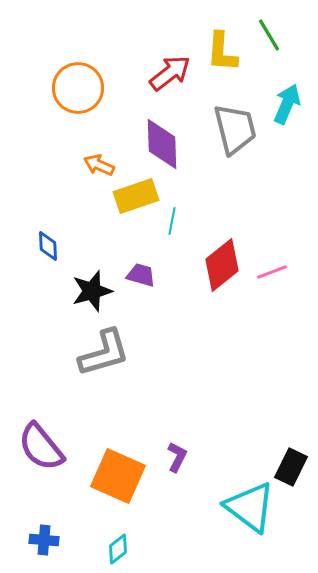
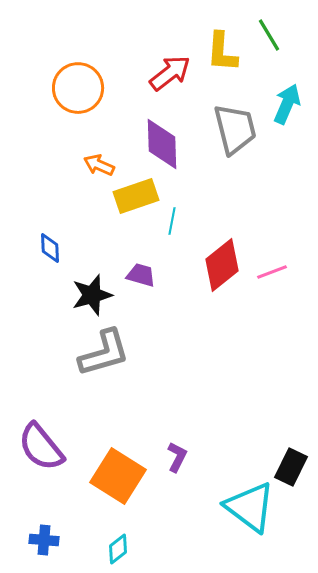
blue diamond: moved 2 px right, 2 px down
black star: moved 4 px down
orange square: rotated 8 degrees clockwise
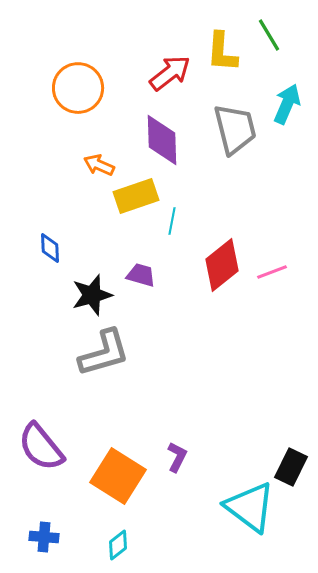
purple diamond: moved 4 px up
blue cross: moved 3 px up
cyan diamond: moved 4 px up
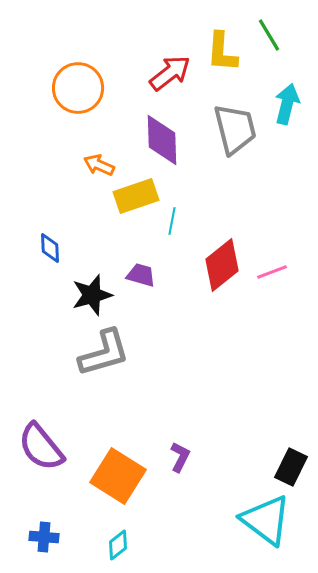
cyan arrow: rotated 9 degrees counterclockwise
purple L-shape: moved 3 px right
cyan triangle: moved 16 px right, 13 px down
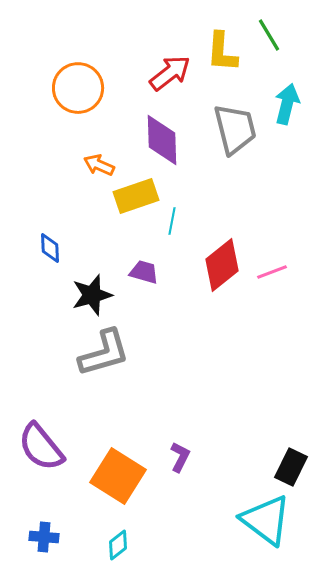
purple trapezoid: moved 3 px right, 3 px up
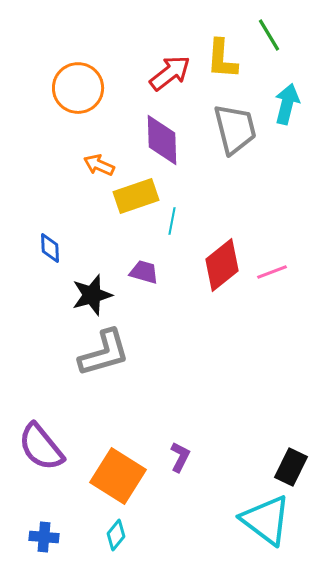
yellow L-shape: moved 7 px down
cyan diamond: moved 2 px left, 10 px up; rotated 12 degrees counterclockwise
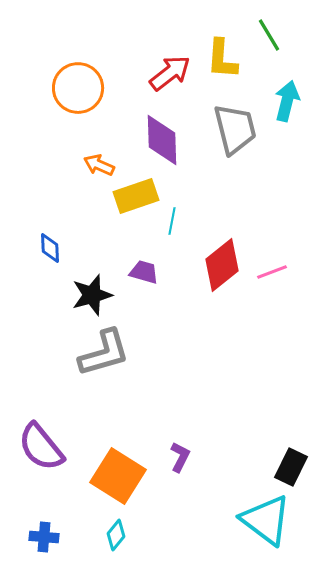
cyan arrow: moved 3 px up
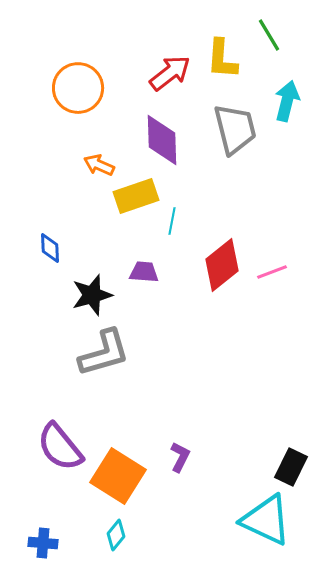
purple trapezoid: rotated 12 degrees counterclockwise
purple semicircle: moved 19 px right
cyan triangle: rotated 12 degrees counterclockwise
blue cross: moved 1 px left, 6 px down
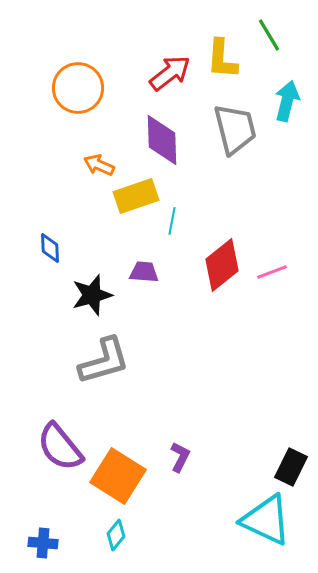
gray L-shape: moved 8 px down
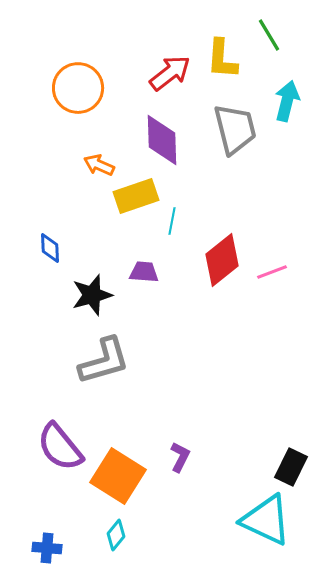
red diamond: moved 5 px up
blue cross: moved 4 px right, 5 px down
